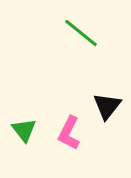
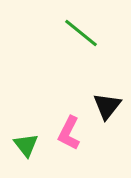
green triangle: moved 2 px right, 15 px down
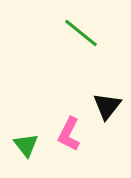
pink L-shape: moved 1 px down
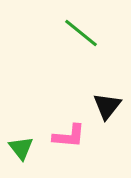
pink L-shape: moved 2 px down; rotated 112 degrees counterclockwise
green triangle: moved 5 px left, 3 px down
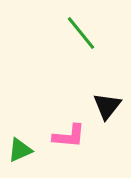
green line: rotated 12 degrees clockwise
green triangle: moved 1 px left, 2 px down; rotated 44 degrees clockwise
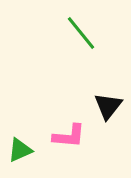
black triangle: moved 1 px right
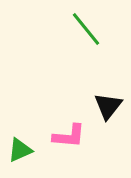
green line: moved 5 px right, 4 px up
